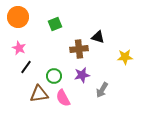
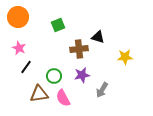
green square: moved 3 px right, 1 px down
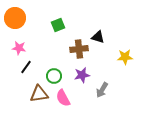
orange circle: moved 3 px left, 1 px down
pink star: rotated 16 degrees counterclockwise
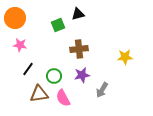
black triangle: moved 20 px left, 23 px up; rotated 32 degrees counterclockwise
pink star: moved 1 px right, 3 px up
black line: moved 2 px right, 2 px down
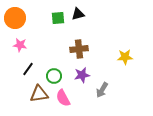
green square: moved 7 px up; rotated 16 degrees clockwise
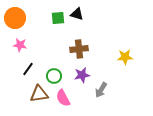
black triangle: moved 1 px left; rotated 32 degrees clockwise
gray arrow: moved 1 px left
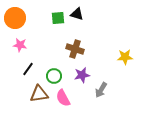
brown cross: moved 4 px left; rotated 24 degrees clockwise
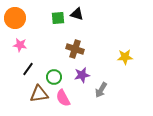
green circle: moved 1 px down
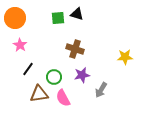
pink star: rotated 24 degrees clockwise
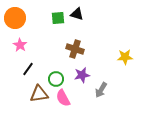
green circle: moved 2 px right, 2 px down
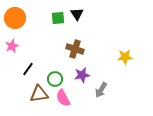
black triangle: rotated 40 degrees clockwise
pink star: moved 8 px left, 1 px down; rotated 16 degrees clockwise
green circle: moved 1 px left
